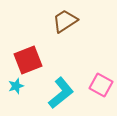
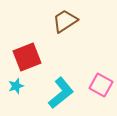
red square: moved 1 px left, 3 px up
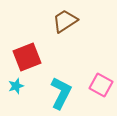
cyan L-shape: rotated 24 degrees counterclockwise
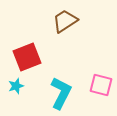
pink square: rotated 15 degrees counterclockwise
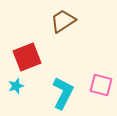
brown trapezoid: moved 2 px left
cyan L-shape: moved 2 px right
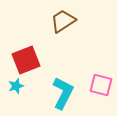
red square: moved 1 px left, 3 px down
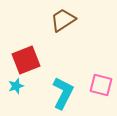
brown trapezoid: moved 1 px up
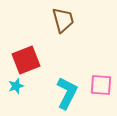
brown trapezoid: rotated 108 degrees clockwise
pink square: rotated 10 degrees counterclockwise
cyan L-shape: moved 4 px right
